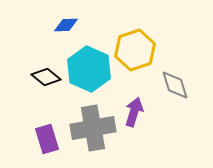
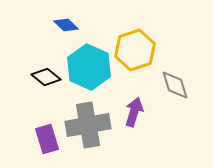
blue diamond: rotated 45 degrees clockwise
cyan hexagon: moved 2 px up
gray cross: moved 5 px left, 3 px up
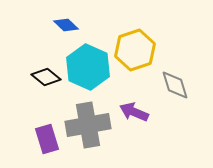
cyan hexagon: moved 1 px left
purple arrow: rotated 84 degrees counterclockwise
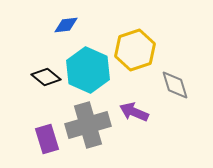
blue diamond: rotated 50 degrees counterclockwise
cyan hexagon: moved 3 px down
gray cross: rotated 6 degrees counterclockwise
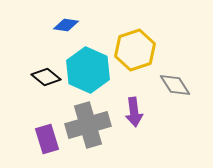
blue diamond: rotated 15 degrees clockwise
gray diamond: rotated 16 degrees counterclockwise
purple arrow: rotated 120 degrees counterclockwise
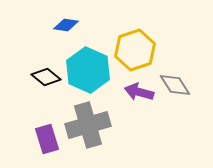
purple arrow: moved 5 px right, 20 px up; rotated 112 degrees clockwise
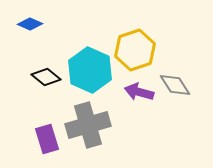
blue diamond: moved 36 px left, 1 px up; rotated 15 degrees clockwise
cyan hexagon: moved 2 px right
